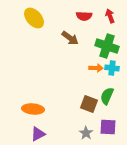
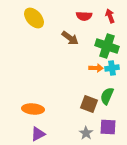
cyan cross: rotated 16 degrees counterclockwise
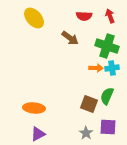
orange ellipse: moved 1 px right, 1 px up
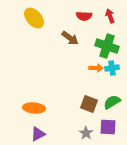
green semicircle: moved 5 px right, 6 px down; rotated 36 degrees clockwise
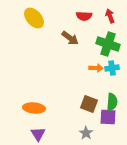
green cross: moved 1 px right, 2 px up
green semicircle: rotated 126 degrees clockwise
purple square: moved 10 px up
purple triangle: rotated 35 degrees counterclockwise
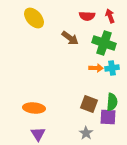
red semicircle: moved 3 px right
green cross: moved 4 px left, 1 px up
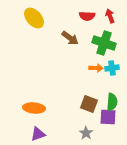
purple triangle: rotated 42 degrees clockwise
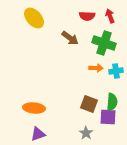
cyan cross: moved 4 px right, 3 px down
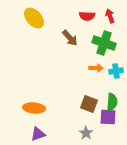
brown arrow: rotated 12 degrees clockwise
